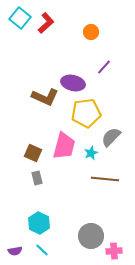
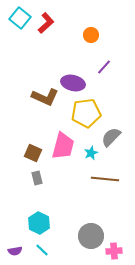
orange circle: moved 3 px down
pink trapezoid: moved 1 px left
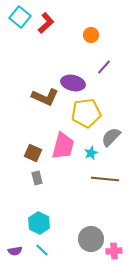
cyan square: moved 1 px up
gray circle: moved 3 px down
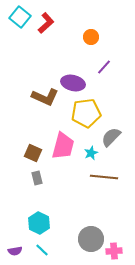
orange circle: moved 2 px down
brown line: moved 1 px left, 2 px up
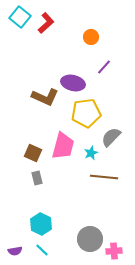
cyan hexagon: moved 2 px right, 1 px down
gray circle: moved 1 px left
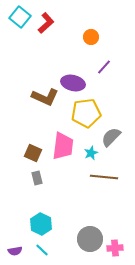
pink trapezoid: rotated 8 degrees counterclockwise
pink cross: moved 1 px right, 3 px up
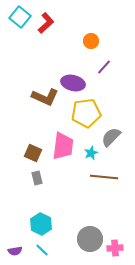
orange circle: moved 4 px down
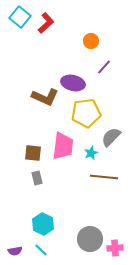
brown square: rotated 18 degrees counterclockwise
cyan hexagon: moved 2 px right
cyan line: moved 1 px left
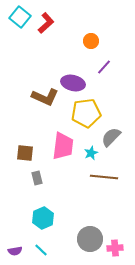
brown square: moved 8 px left
cyan hexagon: moved 6 px up; rotated 10 degrees clockwise
